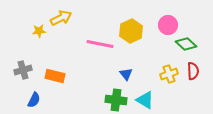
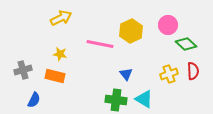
yellow star: moved 21 px right, 23 px down; rotated 16 degrees clockwise
cyan triangle: moved 1 px left, 1 px up
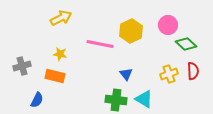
gray cross: moved 1 px left, 4 px up
blue semicircle: moved 3 px right
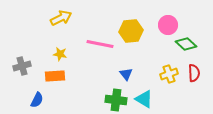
yellow hexagon: rotated 20 degrees clockwise
red semicircle: moved 1 px right, 2 px down
orange rectangle: rotated 18 degrees counterclockwise
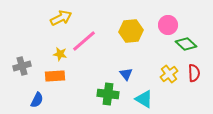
pink line: moved 16 px left, 3 px up; rotated 52 degrees counterclockwise
yellow cross: rotated 18 degrees counterclockwise
green cross: moved 8 px left, 6 px up
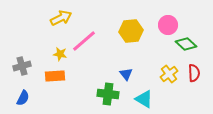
blue semicircle: moved 14 px left, 2 px up
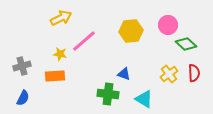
blue triangle: moved 2 px left; rotated 32 degrees counterclockwise
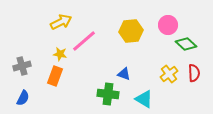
yellow arrow: moved 4 px down
orange rectangle: rotated 66 degrees counterclockwise
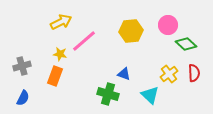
green cross: rotated 10 degrees clockwise
cyan triangle: moved 6 px right, 4 px up; rotated 12 degrees clockwise
